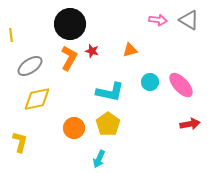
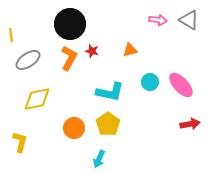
gray ellipse: moved 2 px left, 6 px up
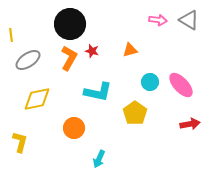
cyan L-shape: moved 12 px left
yellow pentagon: moved 27 px right, 11 px up
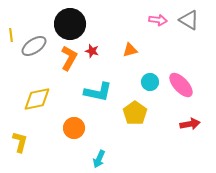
gray ellipse: moved 6 px right, 14 px up
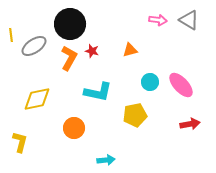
yellow pentagon: moved 2 px down; rotated 25 degrees clockwise
cyan arrow: moved 7 px right, 1 px down; rotated 120 degrees counterclockwise
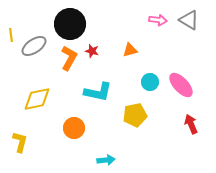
red arrow: moved 1 px right; rotated 102 degrees counterclockwise
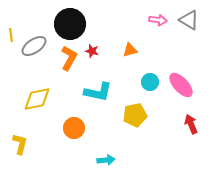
yellow L-shape: moved 2 px down
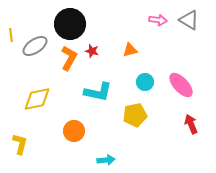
gray ellipse: moved 1 px right
cyan circle: moved 5 px left
orange circle: moved 3 px down
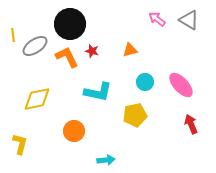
pink arrow: moved 1 px left, 1 px up; rotated 150 degrees counterclockwise
yellow line: moved 2 px right
orange L-shape: moved 2 px left, 1 px up; rotated 55 degrees counterclockwise
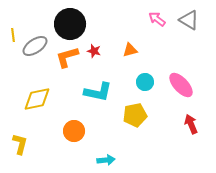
red star: moved 2 px right
orange L-shape: rotated 80 degrees counterclockwise
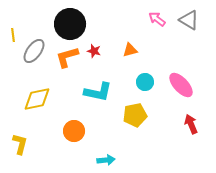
gray ellipse: moved 1 px left, 5 px down; rotated 20 degrees counterclockwise
